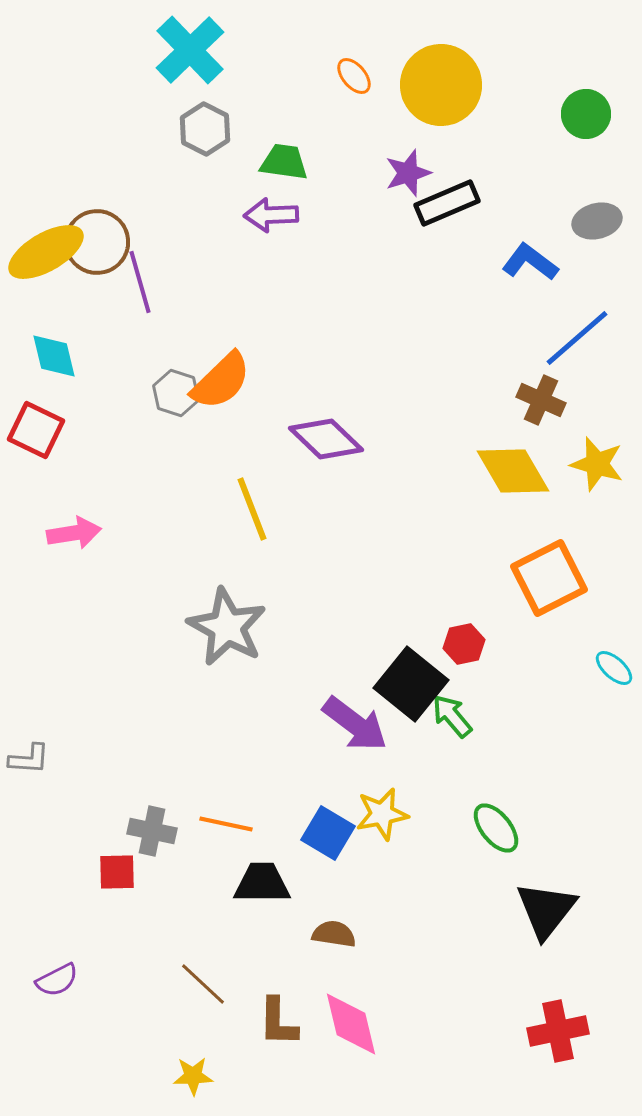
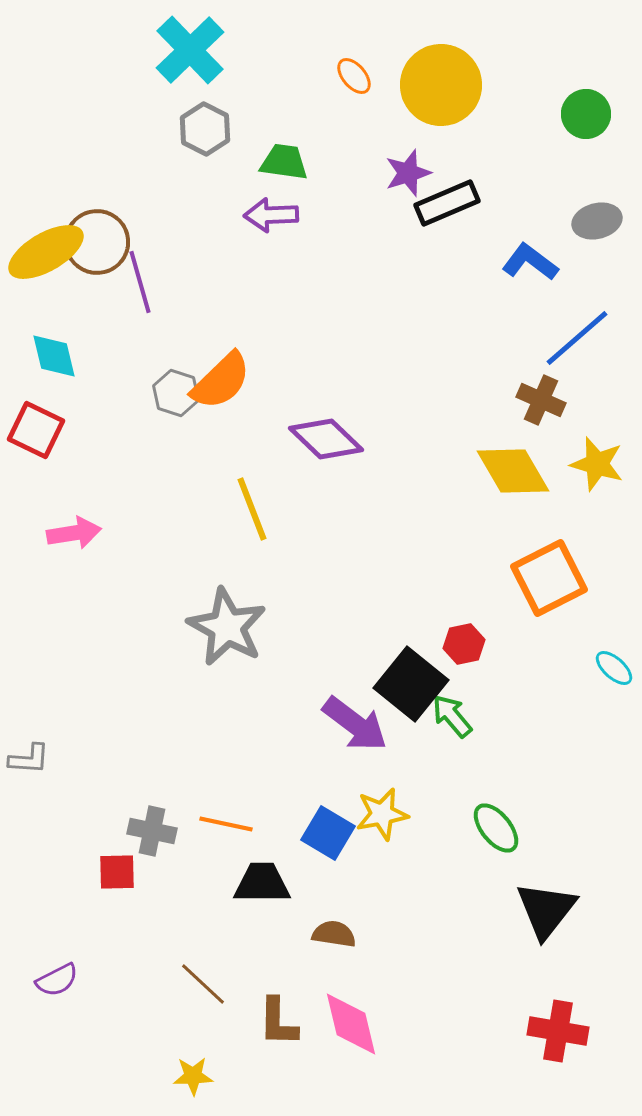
red cross at (558, 1031): rotated 22 degrees clockwise
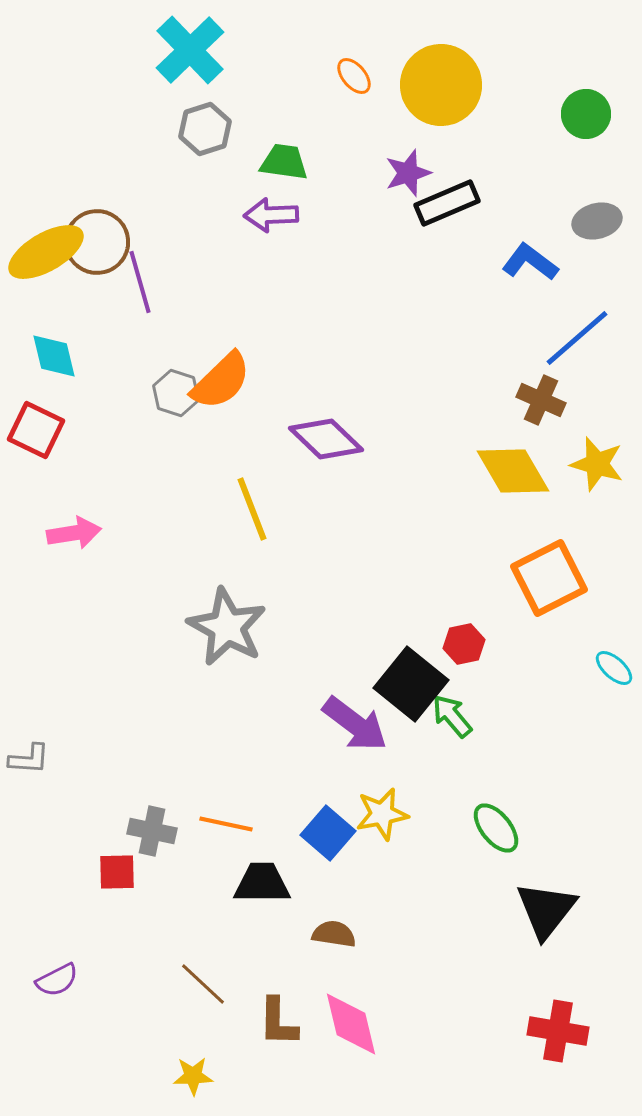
gray hexagon at (205, 129): rotated 15 degrees clockwise
blue square at (328, 833): rotated 10 degrees clockwise
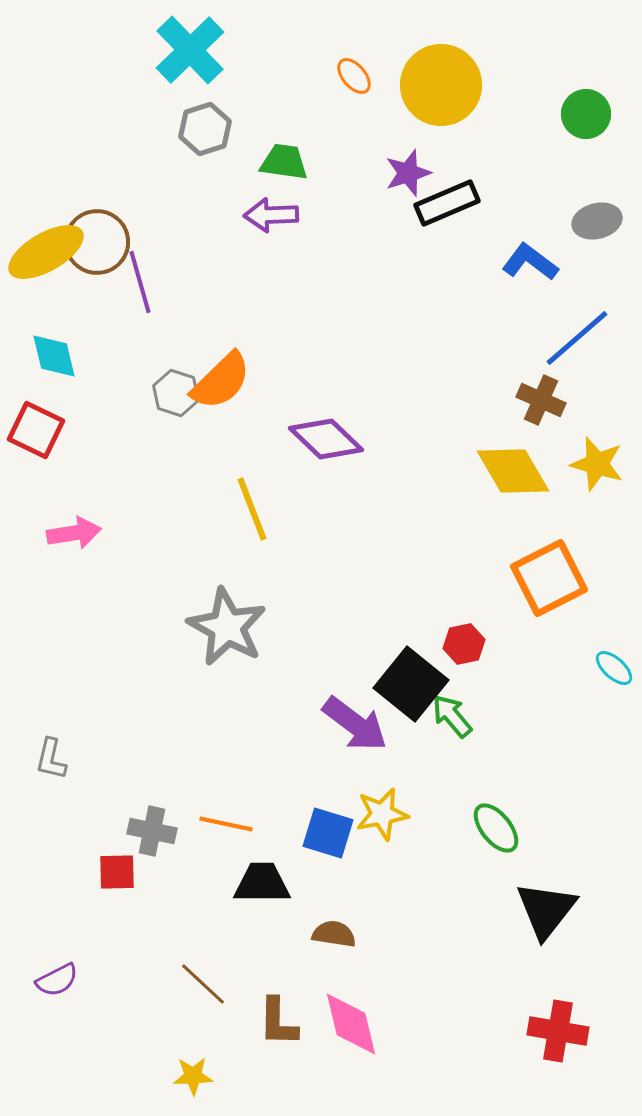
gray L-shape at (29, 759): moved 22 px right; rotated 99 degrees clockwise
blue square at (328, 833): rotated 24 degrees counterclockwise
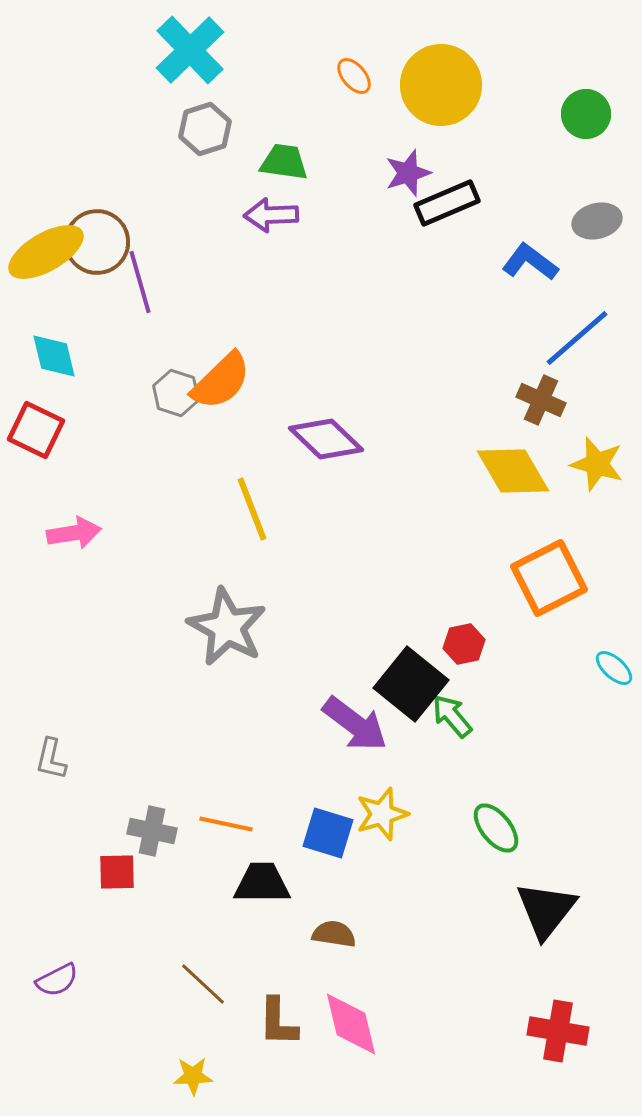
yellow star at (382, 814): rotated 6 degrees counterclockwise
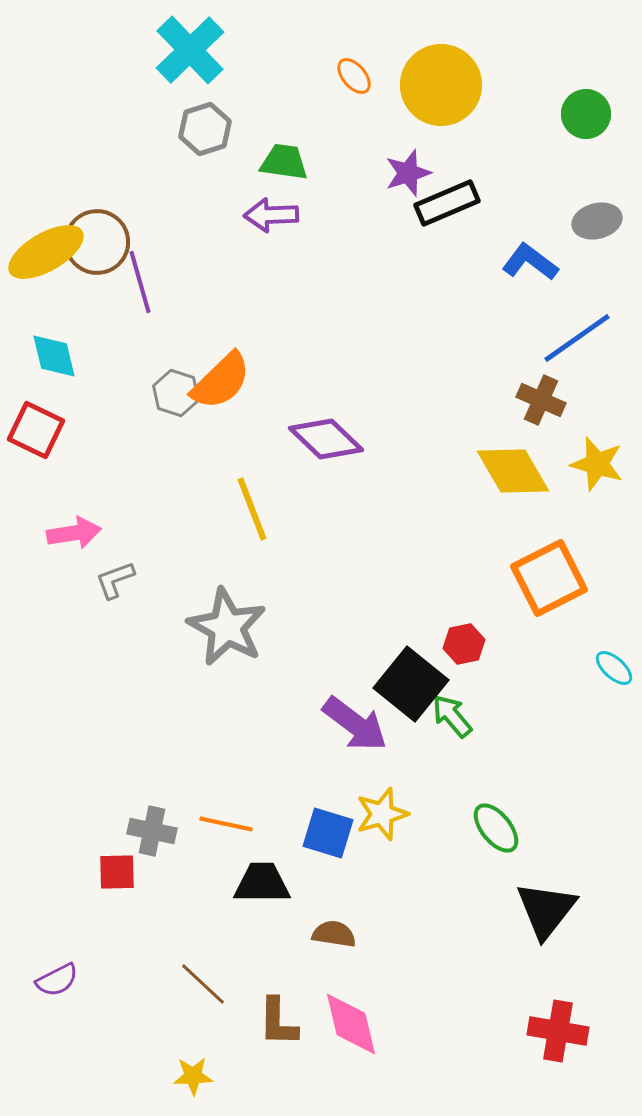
blue line at (577, 338): rotated 6 degrees clockwise
gray L-shape at (51, 759): moved 64 px right, 179 px up; rotated 57 degrees clockwise
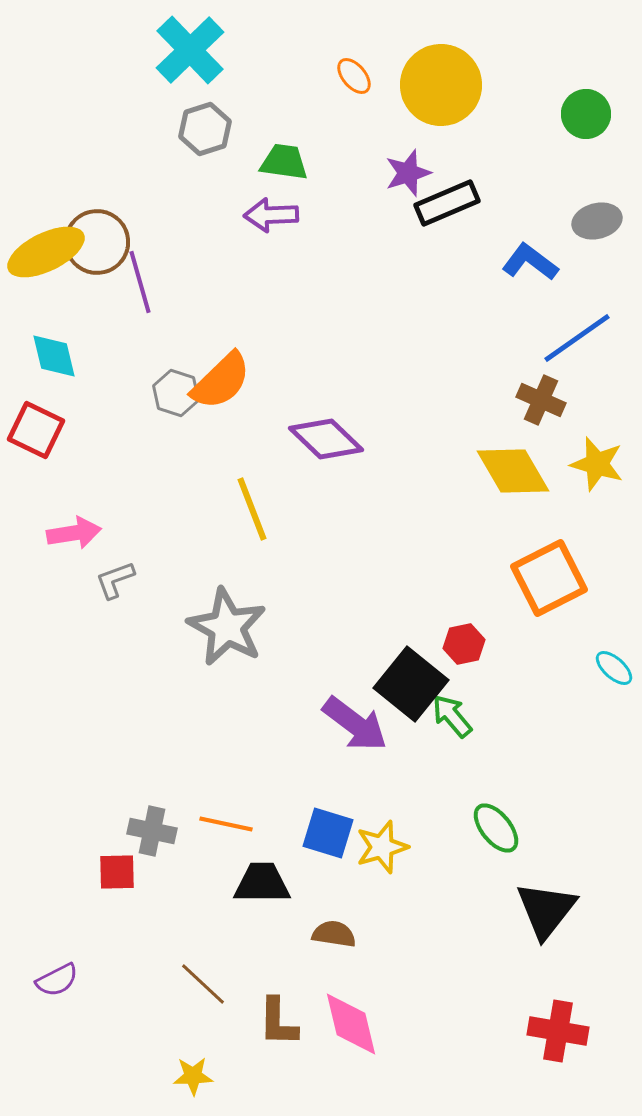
yellow ellipse at (46, 252): rotated 4 degrees clockwise
yellow star at (382, 814): moved 33 px down
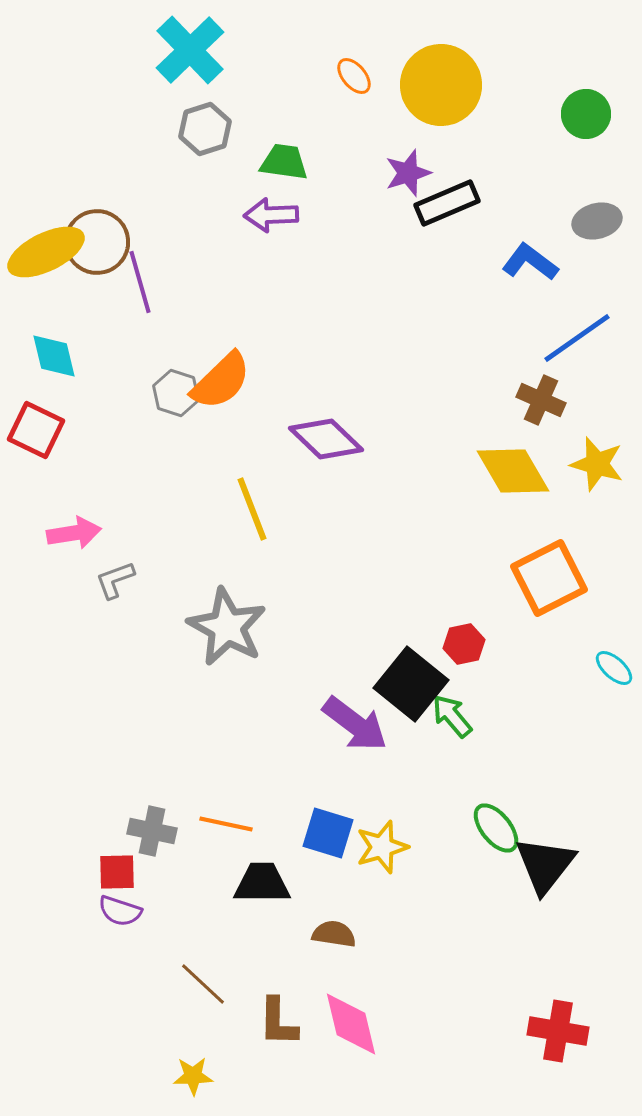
black triangle at (546, 910): moved 1 px left, 45 px up
purple semicircle at (57, 980): moved 63 px right, 69 px up; rotated 45 degrees clockwise
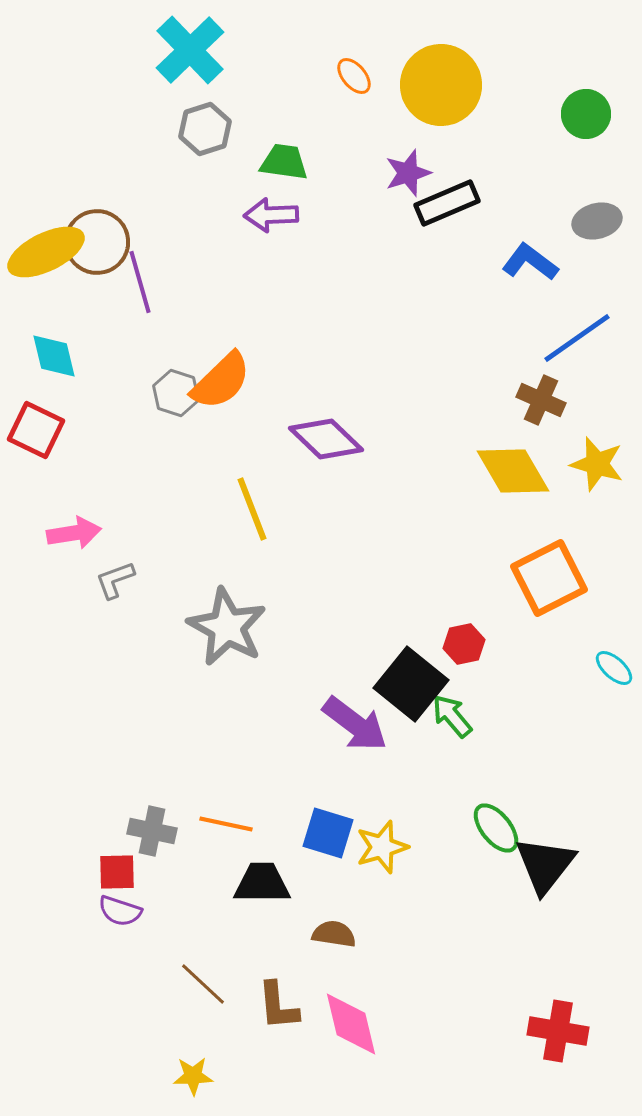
brown L-shape at (278, 1022): moved 16 px up; rotated 6 degrees counterclockwise
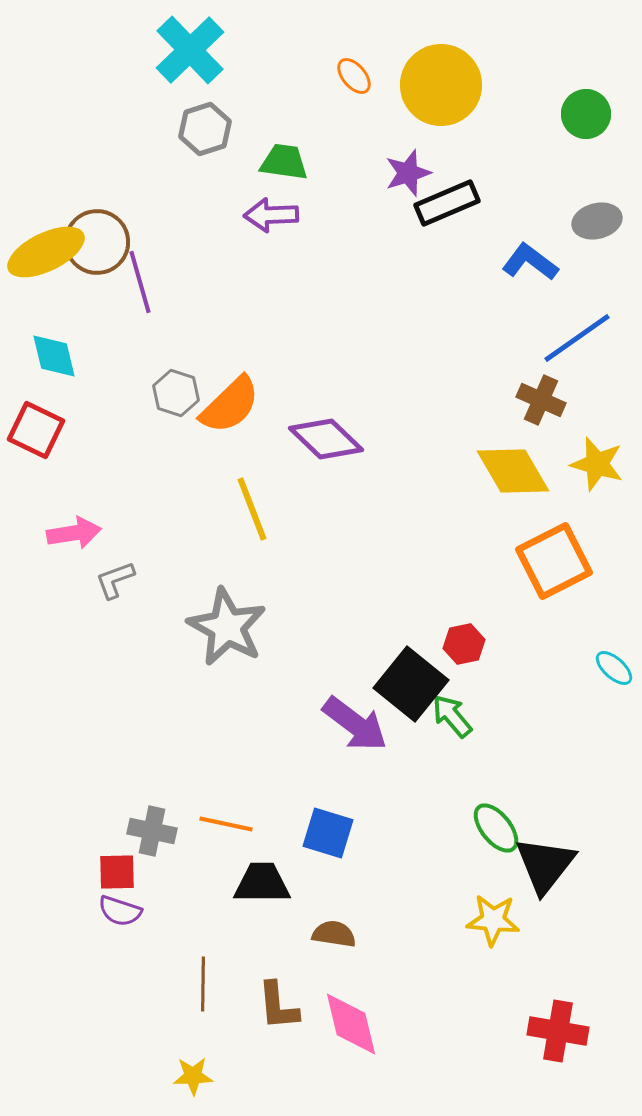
orange semicircle at (221, 381): moved 9 px right, 24 px down
orange square at (549, 578): moved 5 px right, 17 px up
yellow star at (382, 847): moved 111 px right, 73 px down; rotated 22 degrees clockwise
brown line at (203, 984): rotated 48 degrees clockwise
